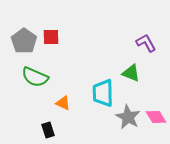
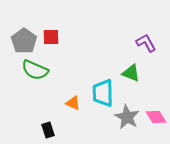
green semicircle: moved 7 px up
orange triangle: moved 10 px right
gray star: moved 1 px left
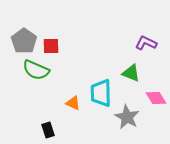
red square: moved 9 px down
purple L-shape: rotated 35 degrees counterclockwise
green semicircle: moved 1 px right
cyan trapezoid: moved 2 px left
pink diamond: moved 19 px up
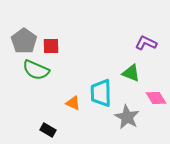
black rectangle: rotated 42 degrees counterclockwise
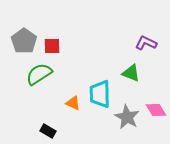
red square: moved 1 px right
green semicircle: moved 3 px right, 4 px down; rotated 124 degrees clockwise
cyan trapezoid: moved 1 px left, 1 px down
pink diamond: moved 12 px down
black rectangle: moved 1 px down
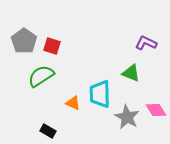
red square: rotated 18 degrees clockwise
green semicircle: moved 2 px right, 2 px down
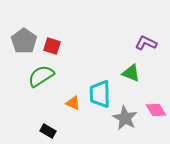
gray star: moved 2 px left, 1 px down
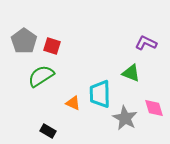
pink diamond: moved 2 px left, 2 px up; rotated 15 degrees clockwise
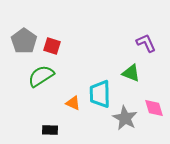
purple L-shape: rotated 40 degrees clockwise
black rectangle: moved 2 px right, 1 px up; rotated 28 degrees counterclockwise
